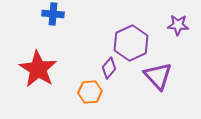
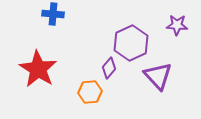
purple star: moved 1 px left
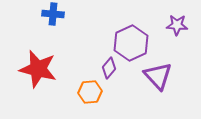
red star: rotated 18 degrees counterclockwise
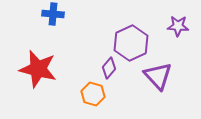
purple star: moved 1 px right, 1 px down
orange hexagon: moved 3 px right, 2 px down; rotated 20 degrees clockwise
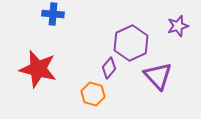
purple star: rotated 20 degrees counterclockwise
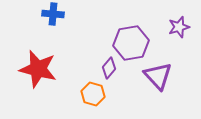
purple star: moved 1 px right, 1 px down
purple hexagon: rotated 16 degrees clockwise
